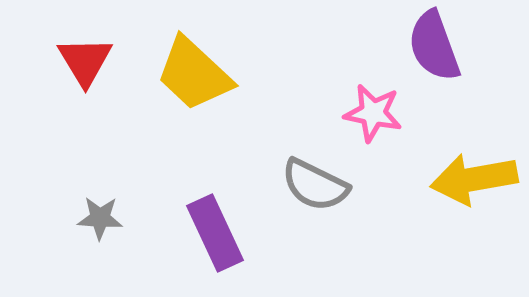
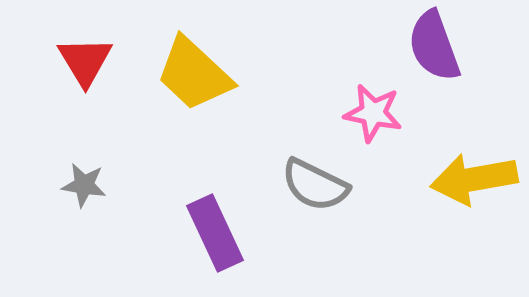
gray star: moved 16 px left, 33 px up; rotated 6 degrees clockwise
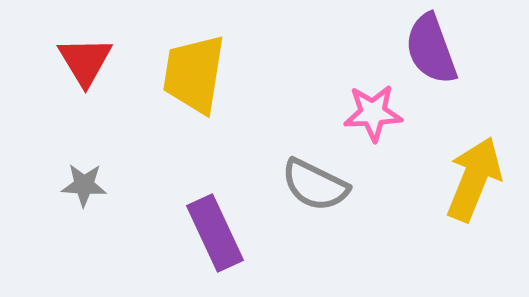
purple semicircle: moved 3 px left, 3 px down
yellow trapezoid: rotated 56 degrees clockwise
pink star: rotated 14 degrees counterclockwise
yellow arrow: rotated 122 degrees clockwise
gray star: rotated 6 degrees counterclockwise
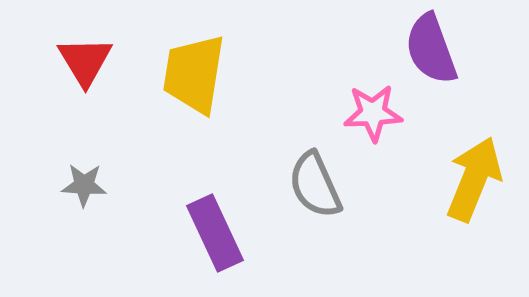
gray semicircle: rotated 40 degrees clockwise
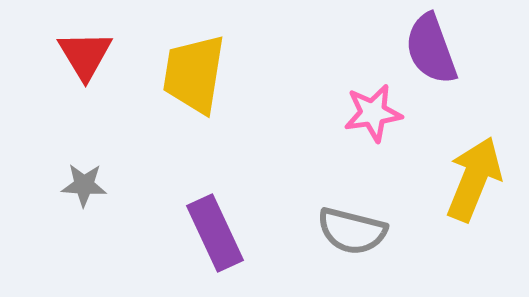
red triangle: moved 6 px up
pink star: rotated 6 degrees counterclockwise
gray semicircle: moved 37 px right, 46 px down; rotated 52 degrees counterclockwise
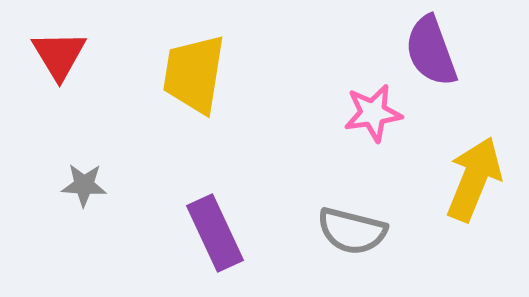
purple semicircle: moved 2 px down
red triangle: moved 26 px left
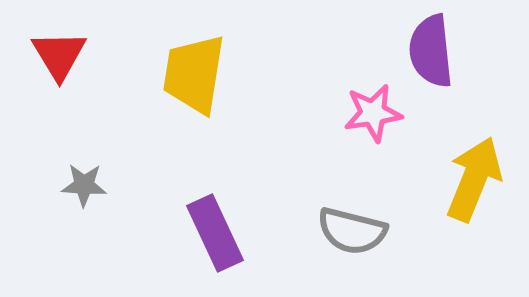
purple semicircle: rotated 14 degrees clockwise
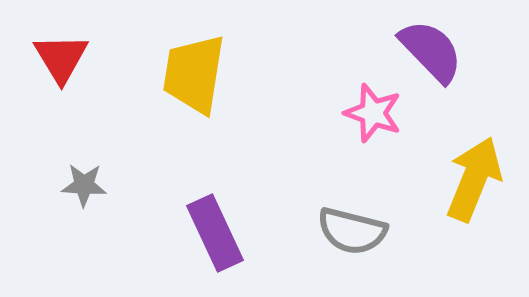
purple semicircle: rotated 142 degrees clockwise
red triangle: moved 2 px right, 3 px down
pink star: rotated 28 degrees clockwise
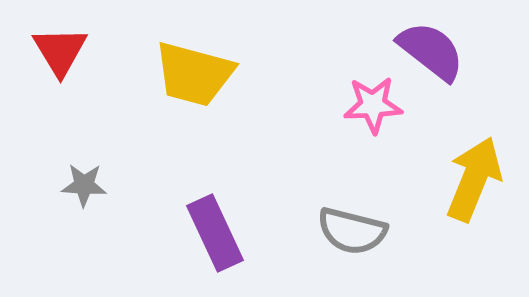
purple semicircle: rotated 8 degrees counterclockwise
red triangle: moved 1 px left, 7 px up
yellow trapezoid: rotated 84 degrees counterclockwise
pink star: moved 8 px up; rotated 22 degrees counterclockwise
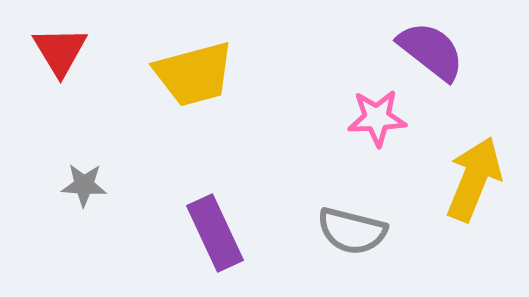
yellow trapezoid: rotated 30 degrees counterclockwise
pink star: moved 4 px right, 13 px down
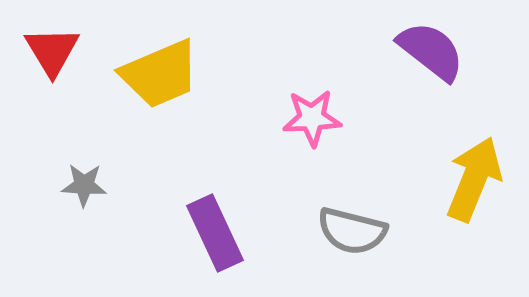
red triangle: moved 8 px left
yellow trapezoid: moved 34 px left; rotated 8 degrees counterclockwise
pink star: moved 65 px left
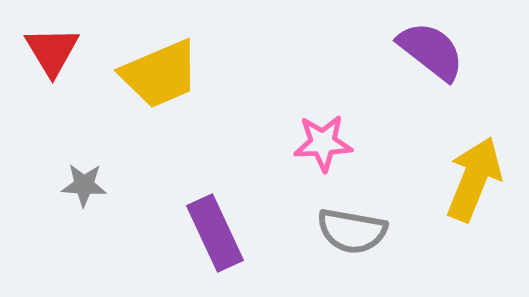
pink star: moved 11 px right, 25 px down
gray semicircle: rotated 4 degrees counterclockwise
